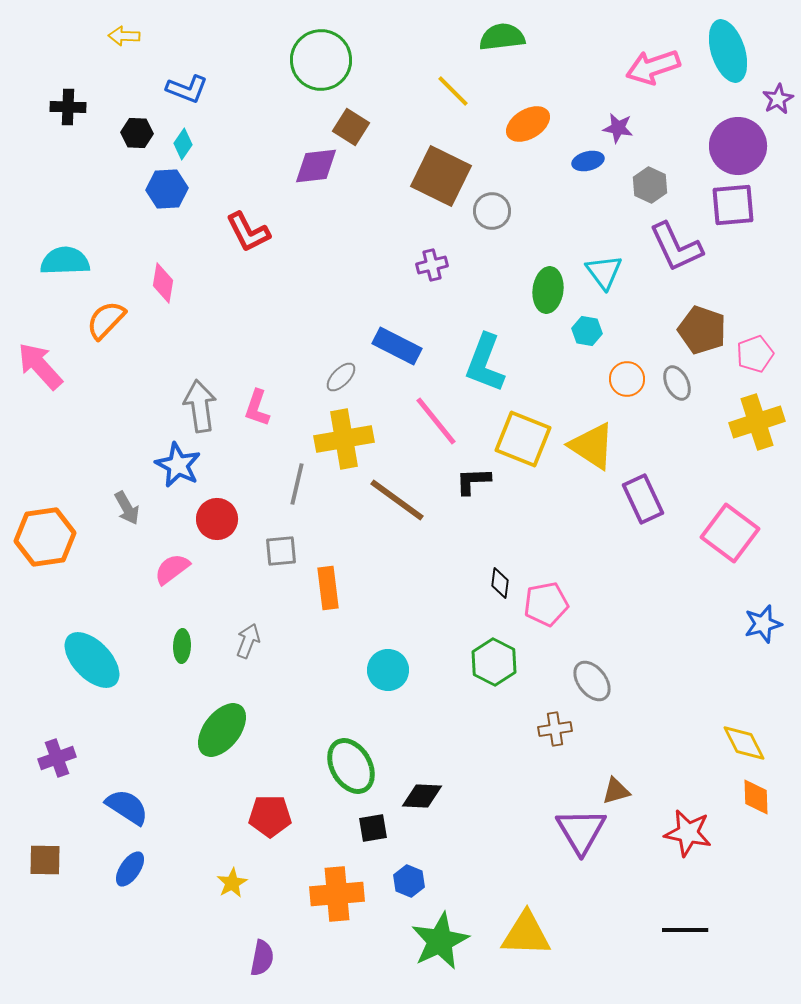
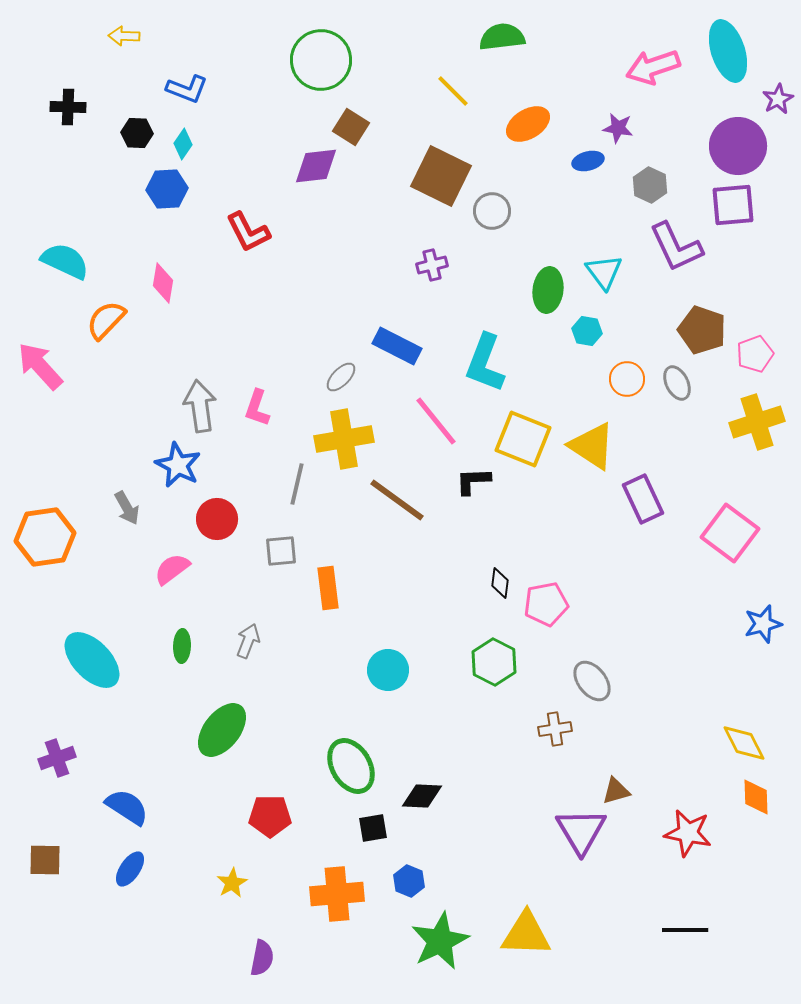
cyan semicircle at (65, 261): rotated 27 degrees clockwise
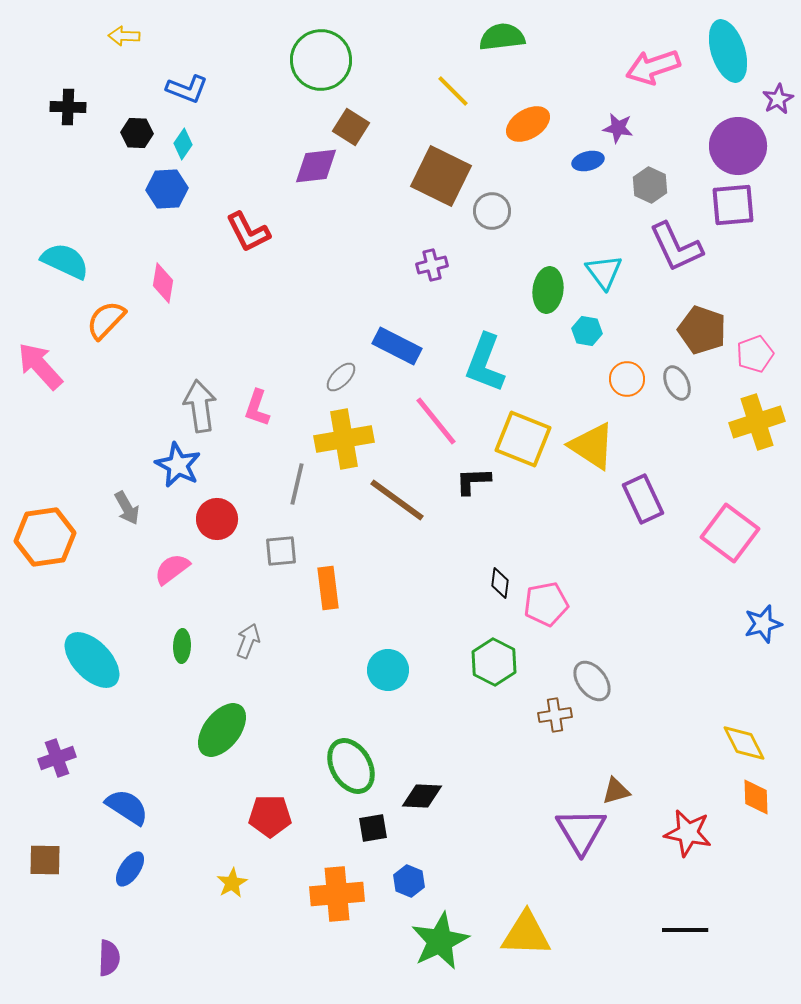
brown cross at (555, 729): moved 14 px up
purple semicircle at (262, 958): moved 153 px left; rotated 9 degrees counterclockwise
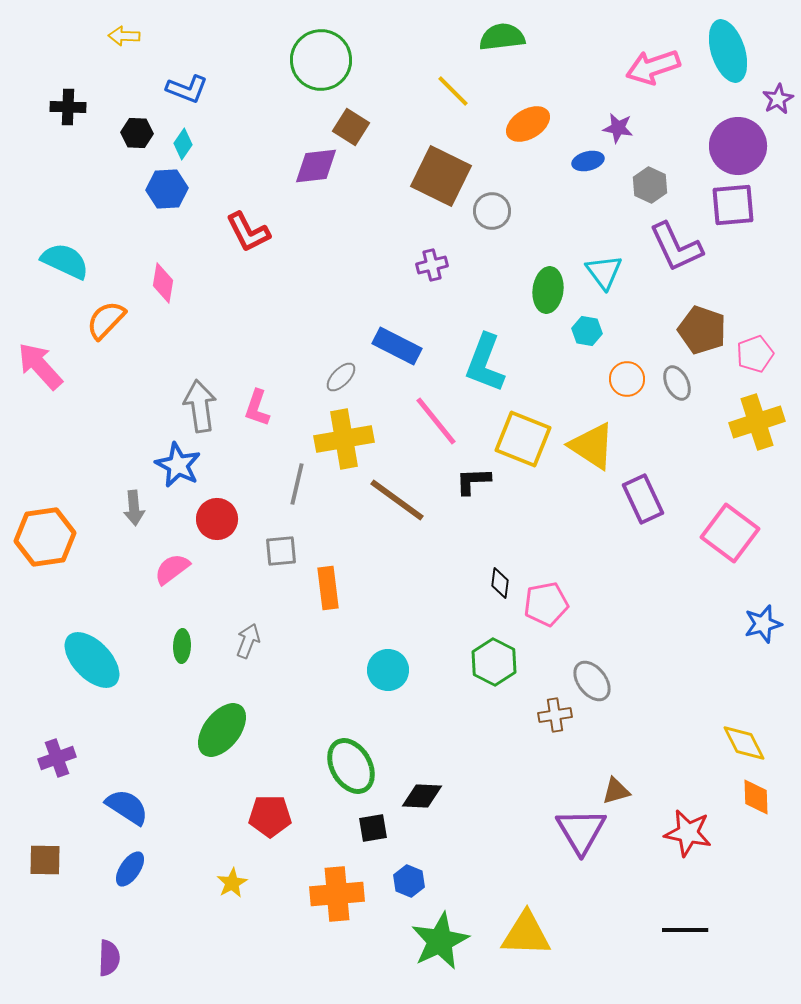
gray arrow at (127, 508): moved 7 px right; rotated 24 degrees clockwise
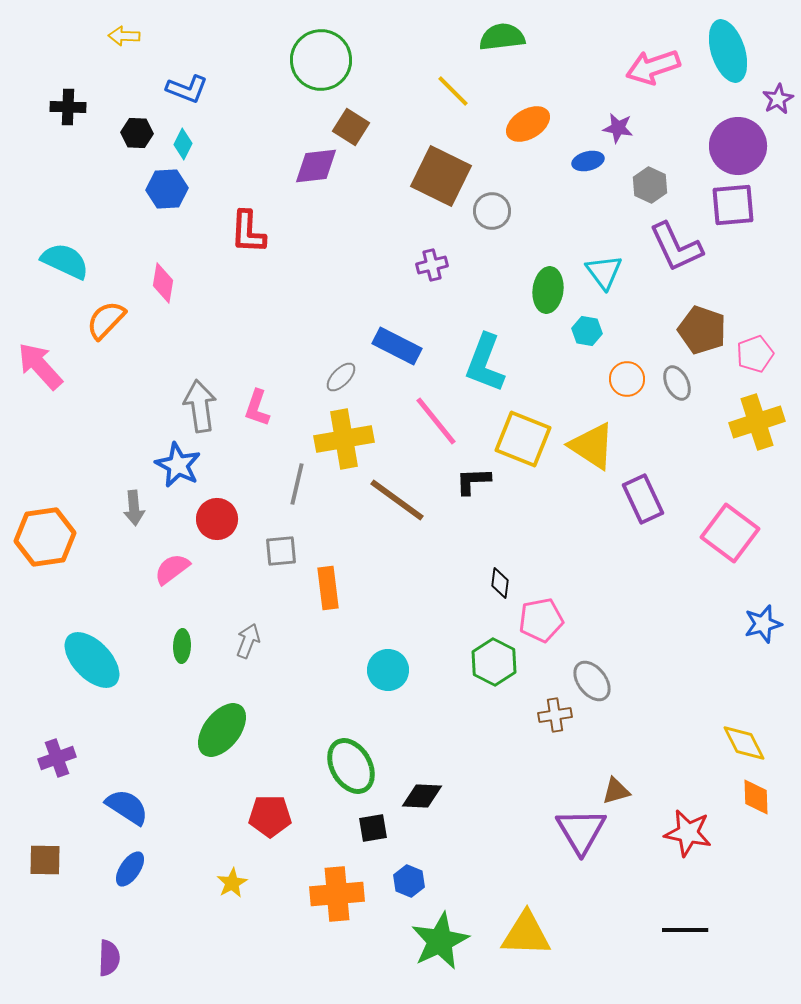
cyan diamond at (183, 144): rotated 8 degrees counterclockwise
red L-shape at (248, 232): rotated 30 degrees clockwise
pink pentagon at (546, 604): moved 5 px left, 16 px down
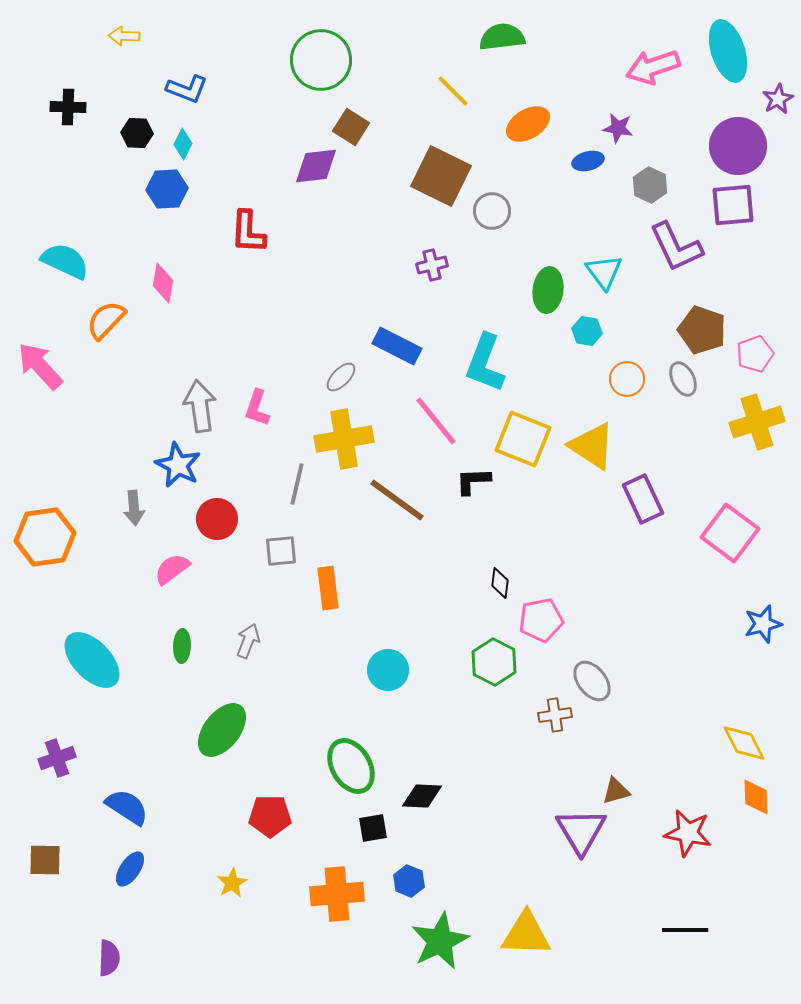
gray ellipse at (677, 383): moved 6 px right, 4 px up
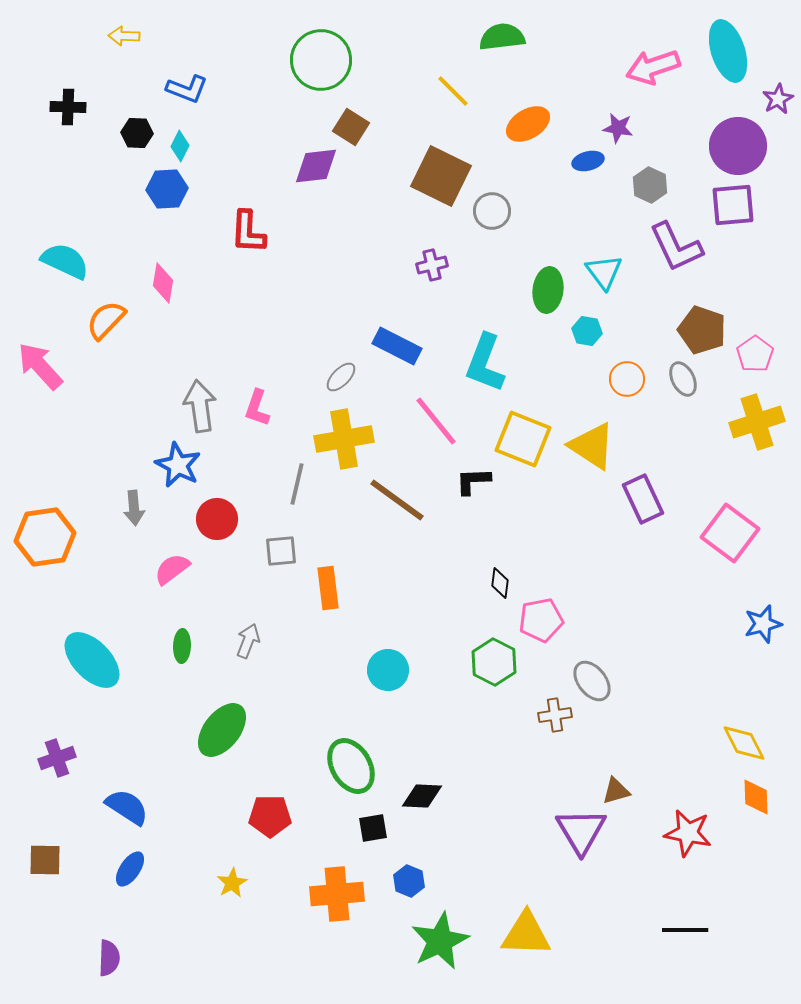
cyan diamond at (183, 144): moved 3 px left, 2 px down
pink pentagon at (755, 354): rotated 15 degrees counterclockwise
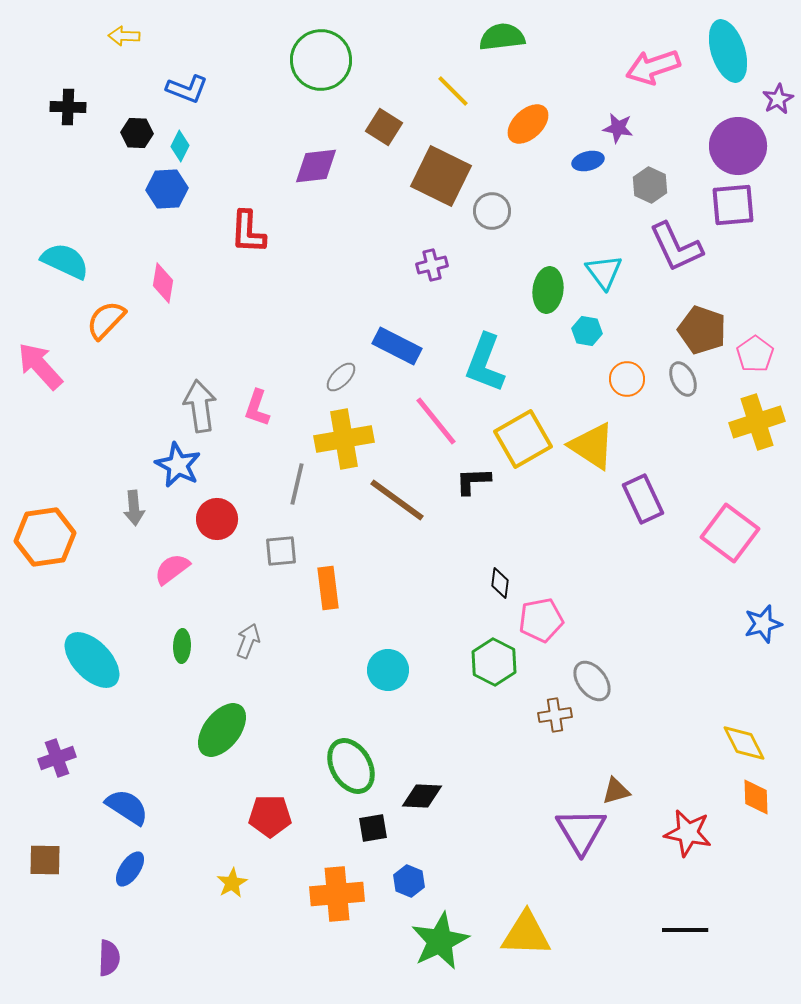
orange ellipse at (528, 124): rotated 12 degrees counterclockwise
brown square at (351, 127): moved 33 px right
yellow square at (523, 439): rotated 38 degrees clockwise
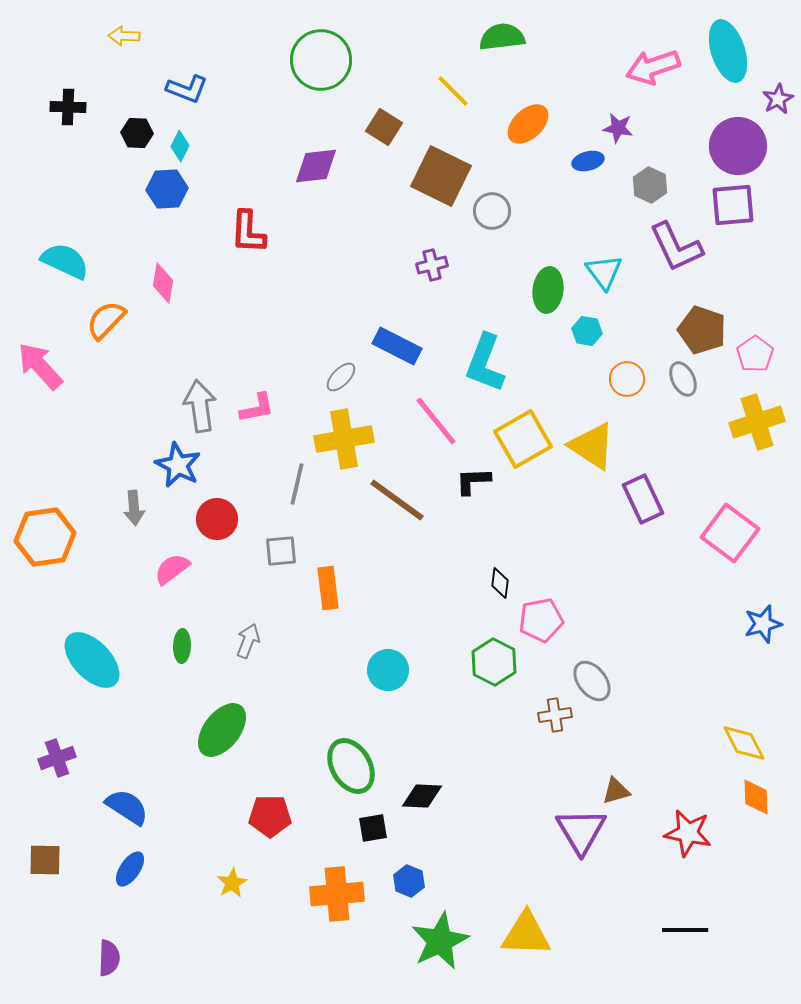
pink L-shape at (257, 408): rotated 120 degrees counterclockwise
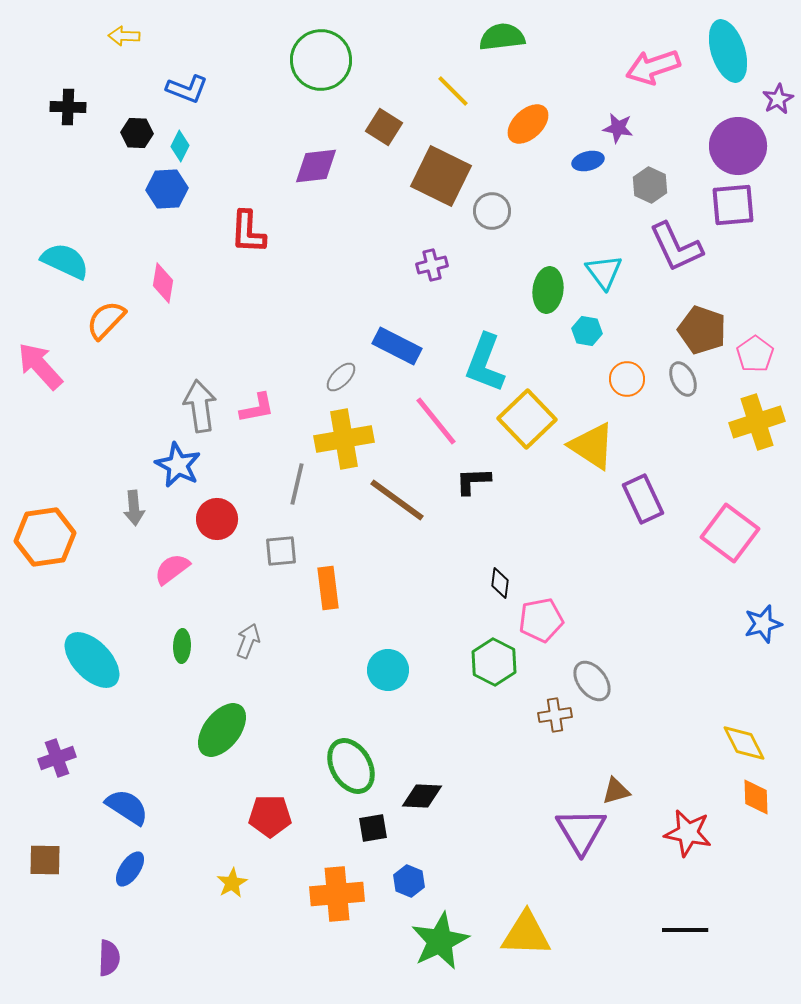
yellow square at (523, 439): moved 4 px right, 20 px up; rotated 14 degrees counterclockwise
